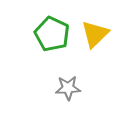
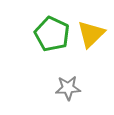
yellow triangle: moved 4 px left
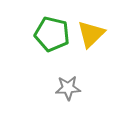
green pentagon: rotated 12 degrees counterclockwise
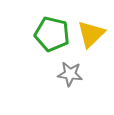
gray star: moved 2 px right, 14 px up; rotated 10 degrees clockwise
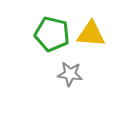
yellow triangle: rotated 48 degrees clockwise
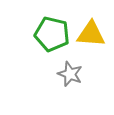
gray star: rotated 15 degrees clockwise
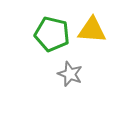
yellow triangle: moved 1 px right, 4 px up
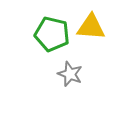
yellow triangle: moved 1 px left, 3 px up
